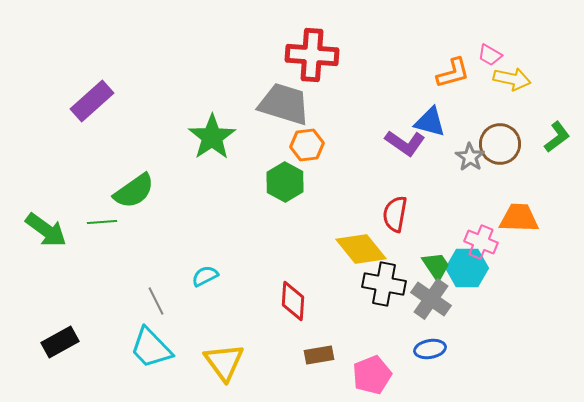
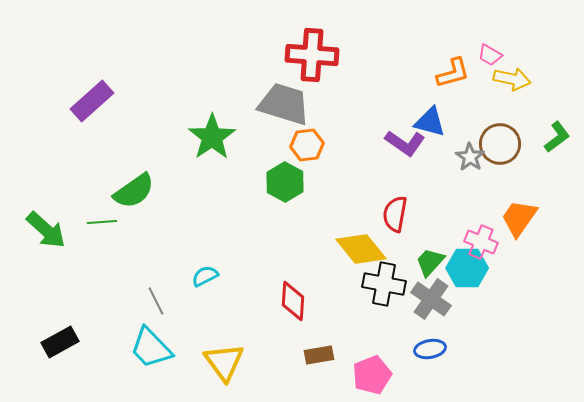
orange trapezoid: rotated 57 degrees counterclockwise
green arrow: rotated 6 degrees clockwise
green trapezoid: moved 6 px left, 4 px up; rotated 104 degrees counterclockwise
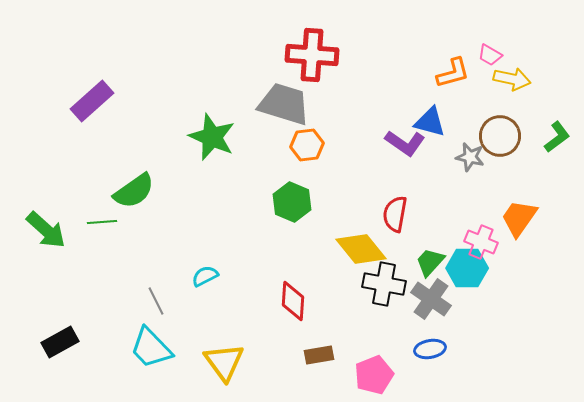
green star: rotated 15 degrees counterclockwise
brown circle: moved 8 px up
gray star: rotated 20 degrees counterclockwise
green hexagon: moved 7 px right, 20 px down; rotated 6 degrees counterclockwise
pink pentagon: moved 2 px right
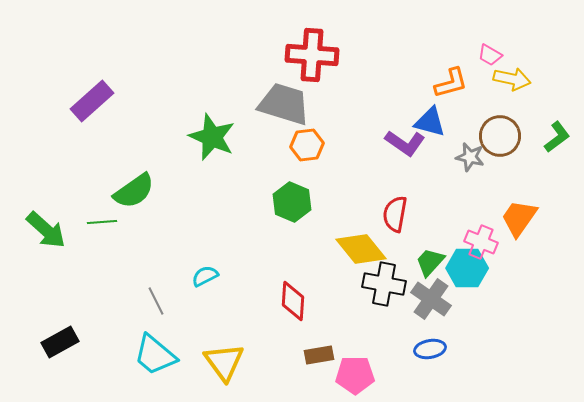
orange L-shape: moved 2 px left, 10 px down
cyan trapezoid: moved 4 px right, 7 px down; rotated 6 degrees counterclockwise
pink pentagon: moved 19 px left; rotated 21 degrees clockwise
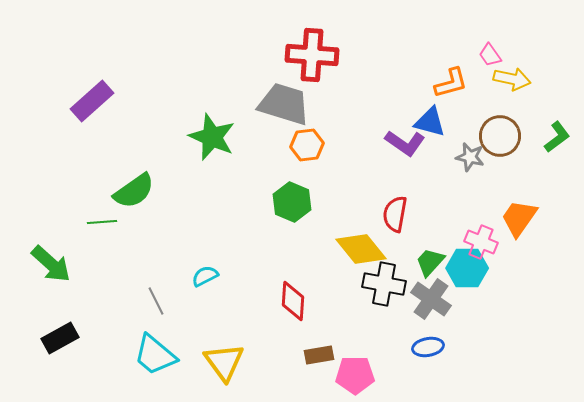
pink trapezoid: rotated 25 degrees clockwise
green arrow: moved 5 px right, 34 px down
black rectangle: moved 4 px up
blue ellipse: moved 2 px left, 2 px up
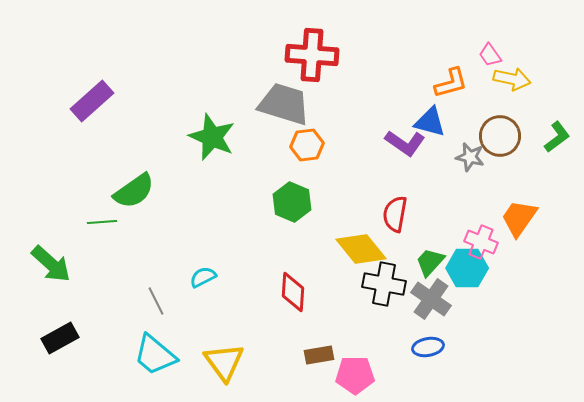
cyan semicircle: moved 2 px left, 1 px down
red diamond: moved 9 px up
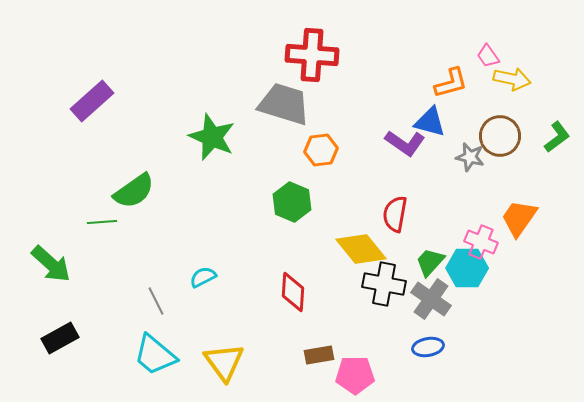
pink trapezoid: moved 2 px left, 1 px down
orange hexagon: moved 14 px right, 5 px down
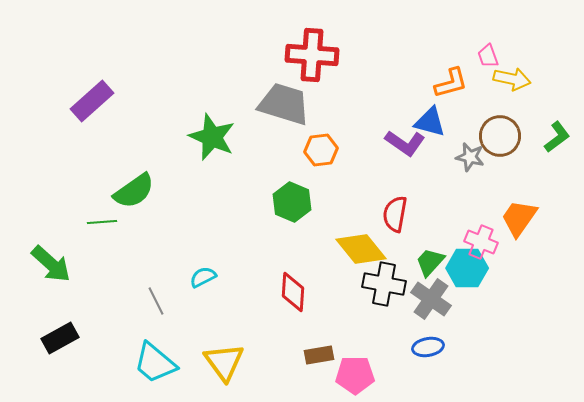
pink trapezoid: rotated 15 degrees clockwise
cyan trapezoid: moved 8 px down
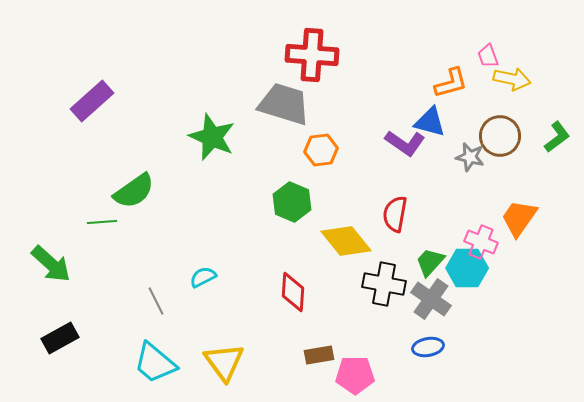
yellow diamond: moved 15 px left, 8 px up
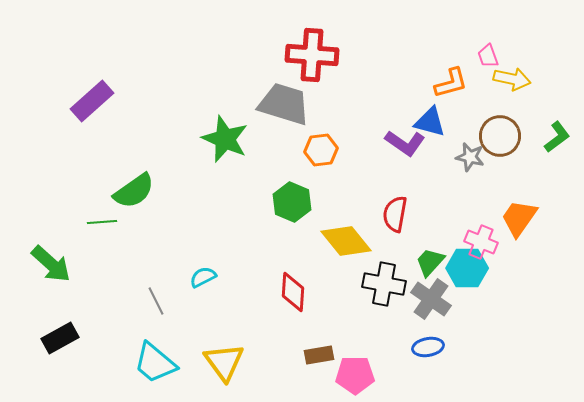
green star: moved 13 px right, 2 px down
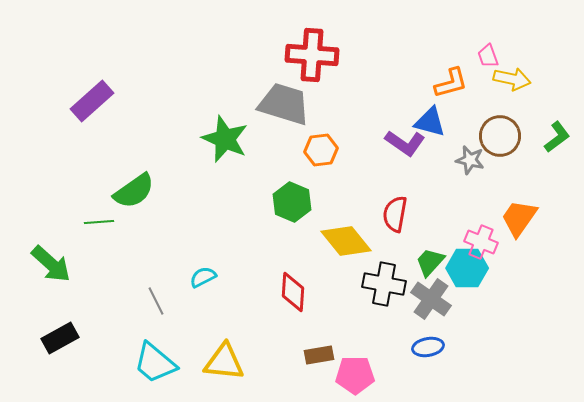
gray star: moved 3 px down
green line: moved 3 px left
yellow triangle: rotated 48 degrees counterclockwise
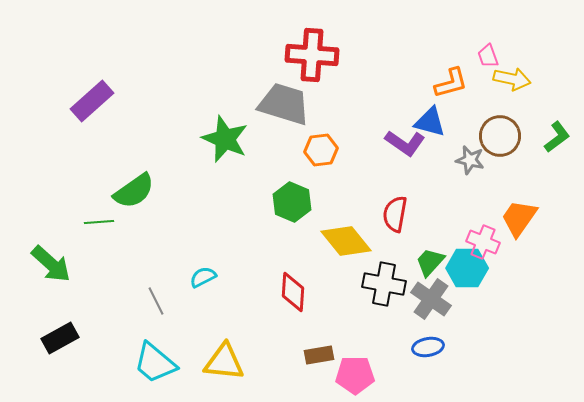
pink cross: moved 2 px right
